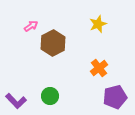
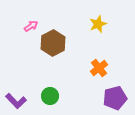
purple pentagon: moved 1 px down
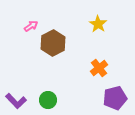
yellow star: rotated 18 degrees counterclockwise
green circle: moved 2 px left, 4 px down
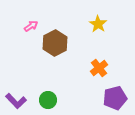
brown hexagon: moved 2 px right
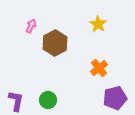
pink arrow: rotated 32 degrees counterclockwise
purple L-shape: rotated 125 degrees counterclockwise
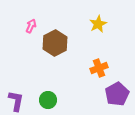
yellow star: rotated 12 degrees clockwise
orange cross: rotated 18 degrees clockwise
purple pentagon: moved 2 px right, 4 px up; rotated 15 degrees counterclockwise
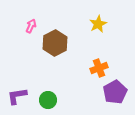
purple pentagon: moved 2 px left, 2 px up
purple L-shape: moved 1 px right, 5 px up; rotated 110 degrees counterclockwise
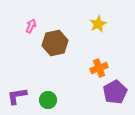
brown hexagon: rotated 15 degrees clockwise
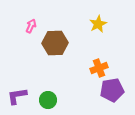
brown hexagon: rotated 10 degrees clockwise
purple pentagon: moved 3 px left, 2 px up; rotated 20 degrees clockwise
